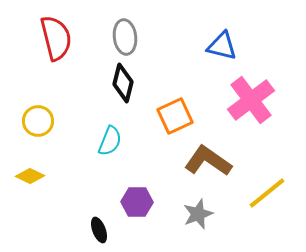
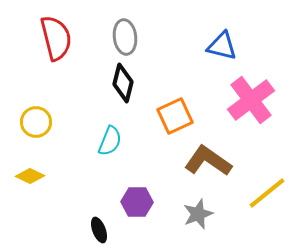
yellow circle: moved 2 px left, 1 px down
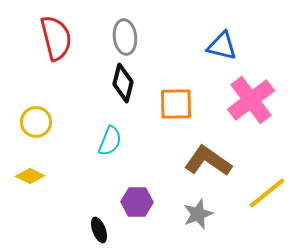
orange square: moved 1 px right, 12 px up; rotated 24 degrees clockwise
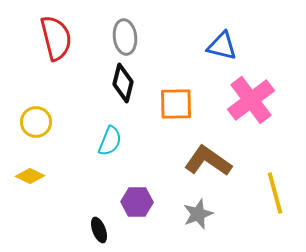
yellow line: moved 8 px right; rotated 66 degrees counterclockwise
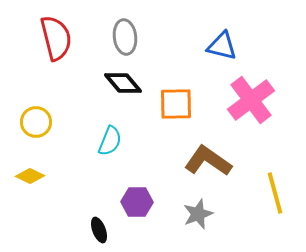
black diamond: rotated 54 degrees counterclockwise
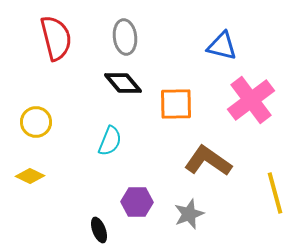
gray star: moved 9 px left
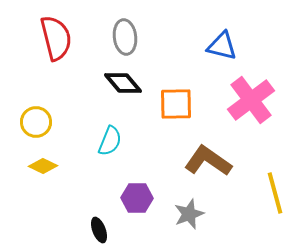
yellow diamond: moved 13 px right, 10 px up
purple hexagon: moved 4 px up
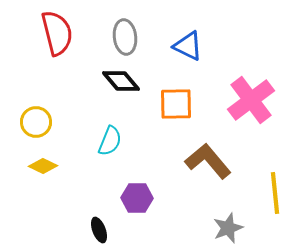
red semicircle: moved 1 px right, 5 px up
blue triangle: moved 34 px left; rotated 12 degrees clockwise
black diamond: moved 2 px left, 2 px up
brown L-shape: rotated 15 degrees clockwise
yellow line: rotated 9 degrees clockwise
gray star: moved 39 px right, 14 px down
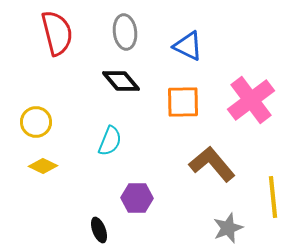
gray ellipse: moved 5 px up
orange square: moved 7 px right, 2 px up
brown L-shape: moved 4 px right, 3 px down
yellow line: moved 2 px left, 4 px down
